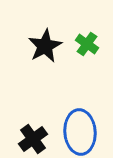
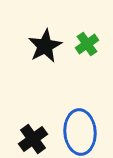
green cross: rotated 20 degrees clockwise
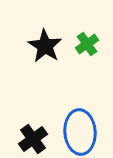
black star: rotated 12 degrees counterclockwise
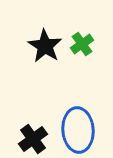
green cross: moved 5 px left
blue ellipse: moved 2 px left, 2 px up
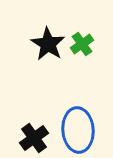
black star: moved 3 px right, 2 px up
black cross: moved 1 px right, 1 px up
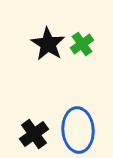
black cross: moved 4 px up
